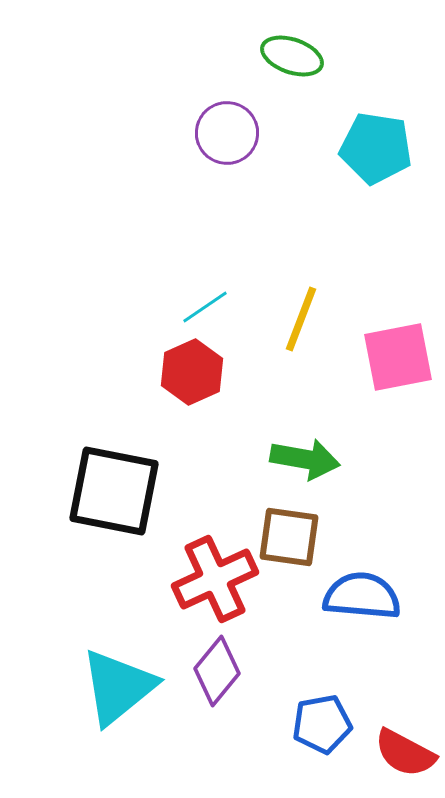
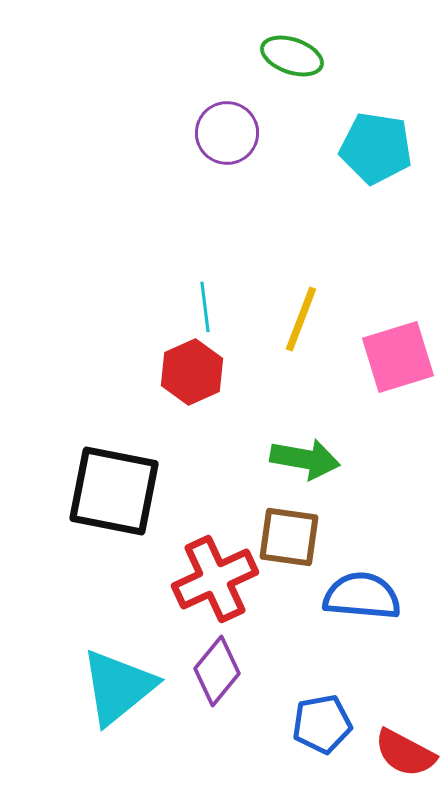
cyan line: rotated 63 degrees counterclockwise
pink square: rotated 6 degrees counterclockwise
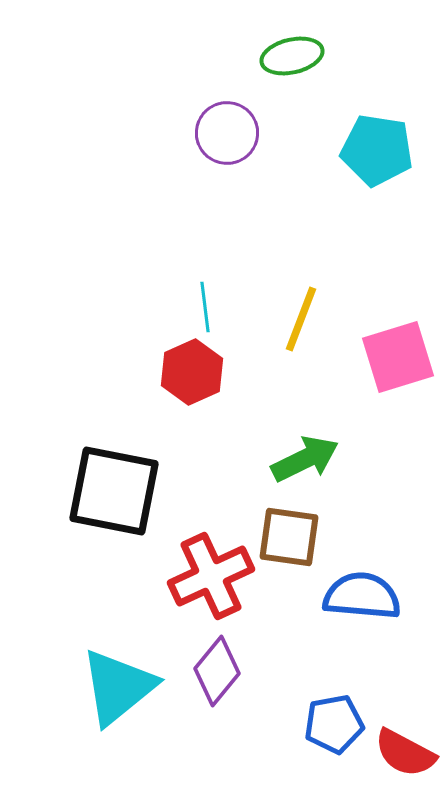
green ellipse: rotated 32 degrees counterclockwise
cyan pentagon: moved 1 px right, 2 px down
green arrow: rotated 36 degrees counterclockwise
red cross: moved 4 px left, 3 px up
blue pentagon: moved 12 px right
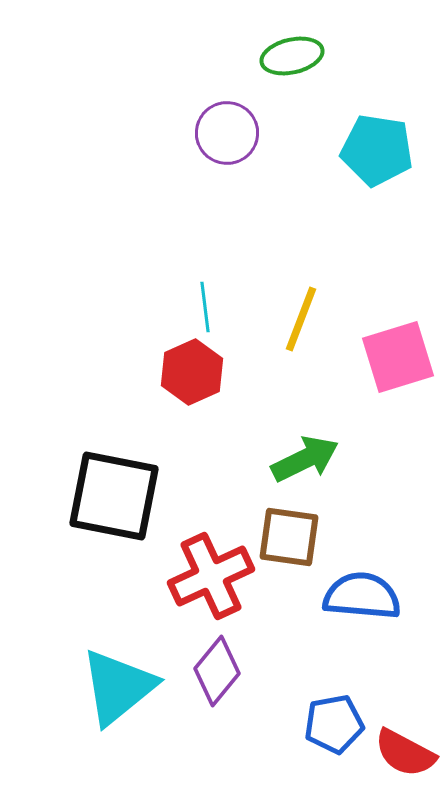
black square: moved 5 px down
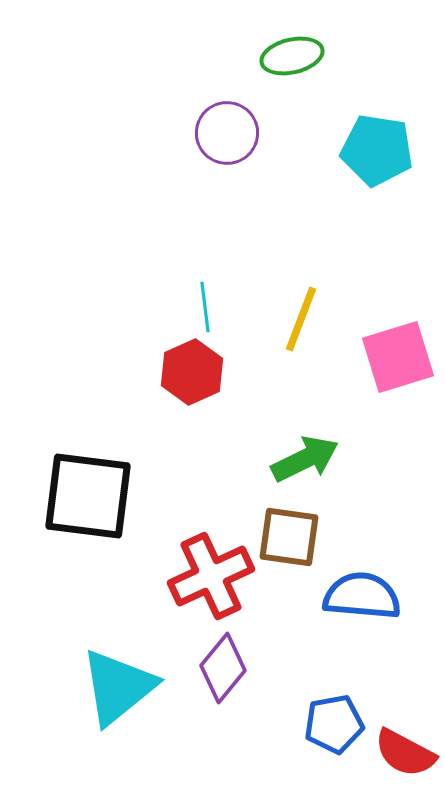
black square: moved 26 px left; rotated 4 degrees counterclockwise
purple diamond: moved 6 px right, 3 px up
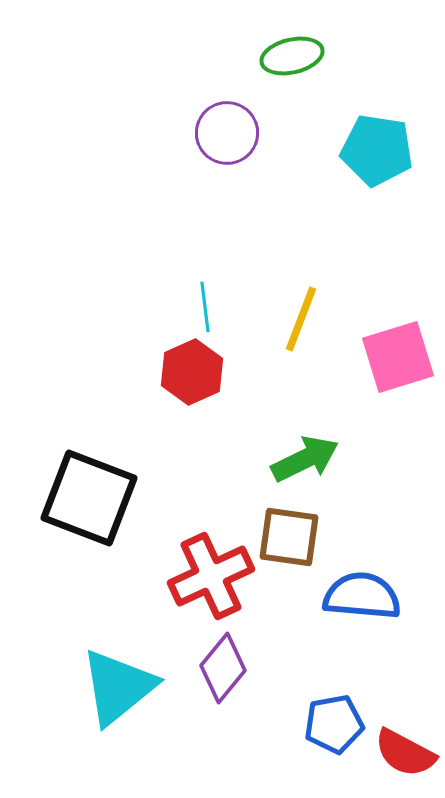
black square: moved 1 px right, 2 px down; rotated 14 degrees clockwise
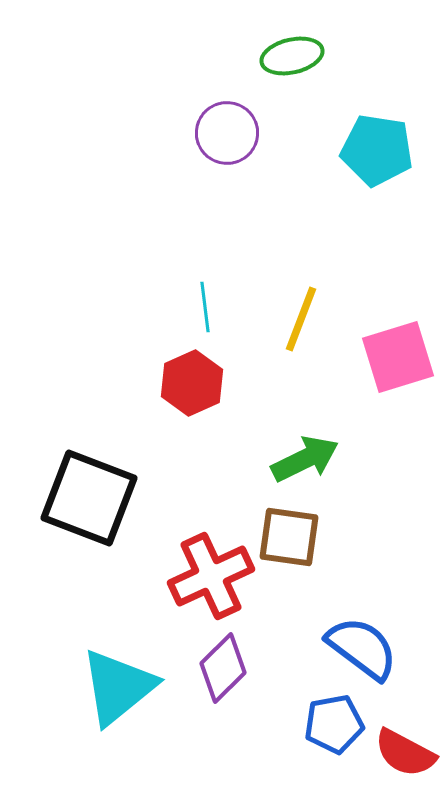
red hexagon: moved 11 px down
blue semicircle: moved 52 px down; rotated 32 degrees clockwise
purple diamond: rotated 6 degrees clockwise
